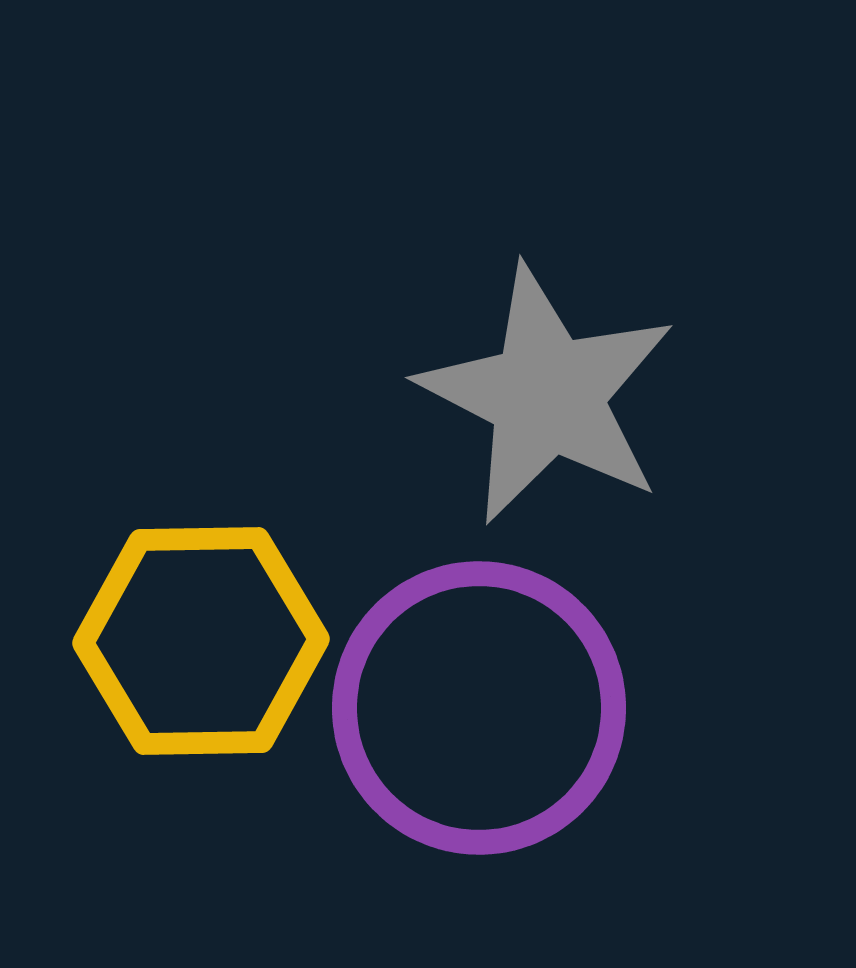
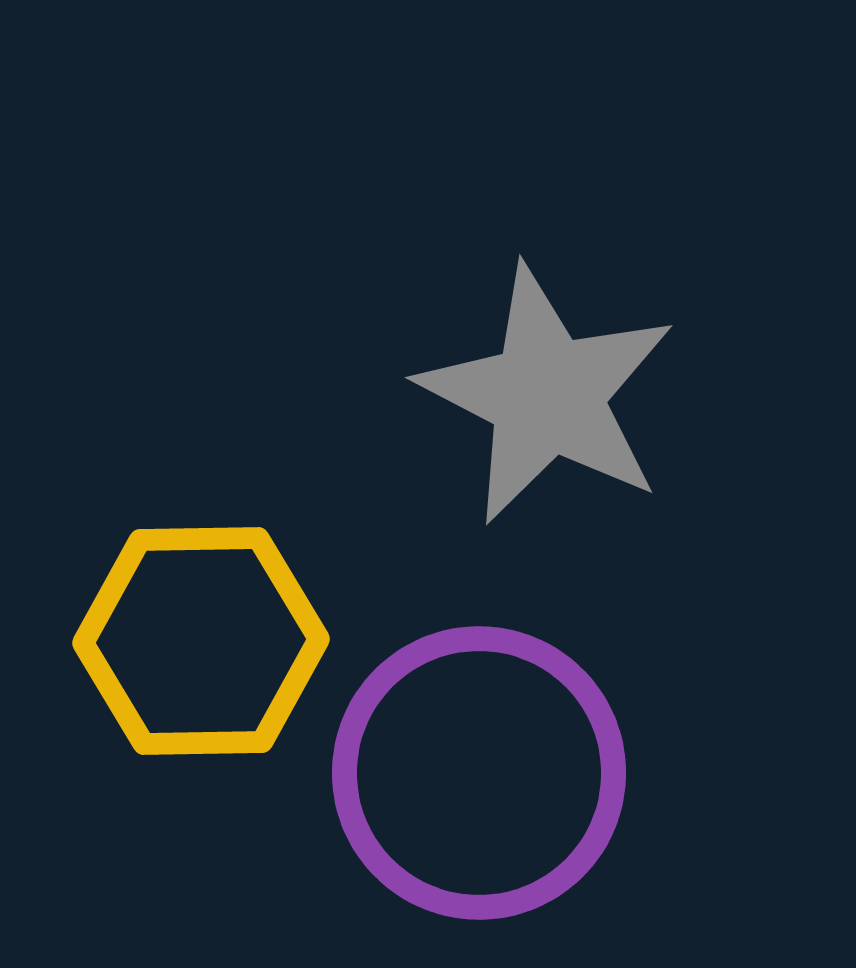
purple circle: moved 65 px down
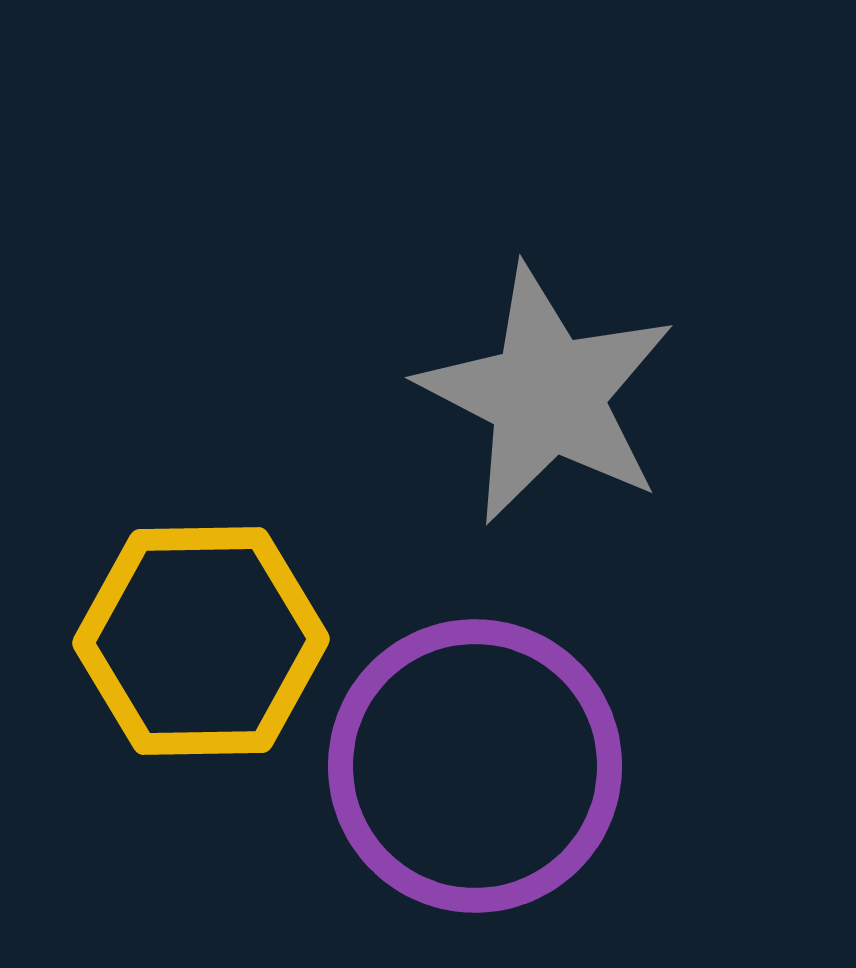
purple circle: moved 4 px left, 7 px up
